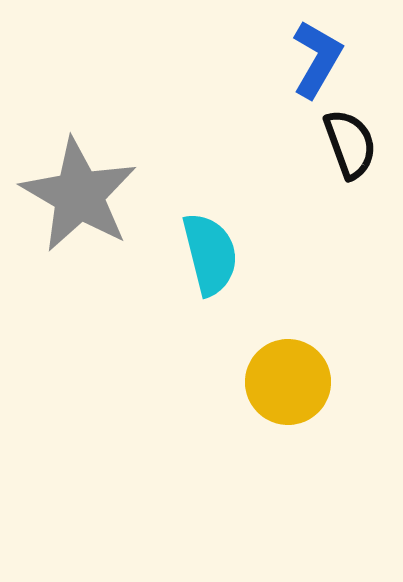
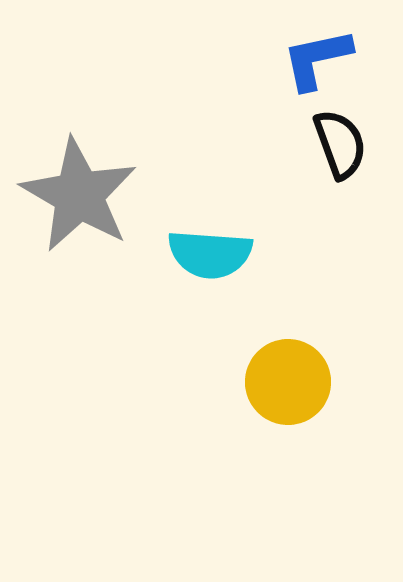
blue L-shape: rotated 132 degrees counterclockwise
black semicircle: moved 10 px left
cyan semicircle: rotated 108 degrees clockwise
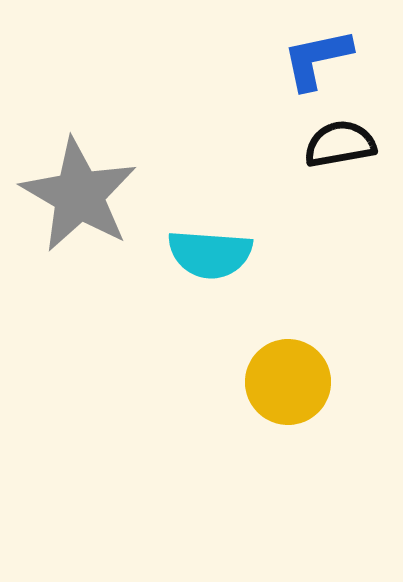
black semicircle: rotated 80 degrees counterclockwise
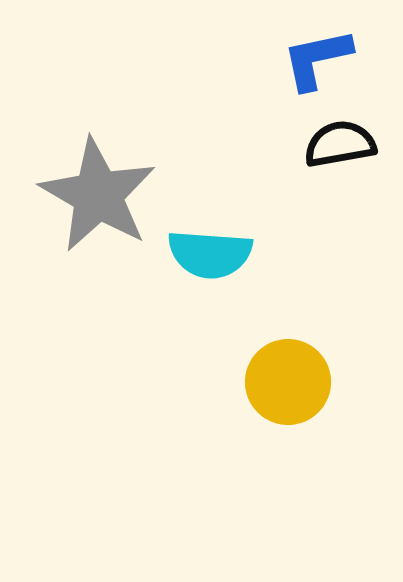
gray star: moved 19 px right
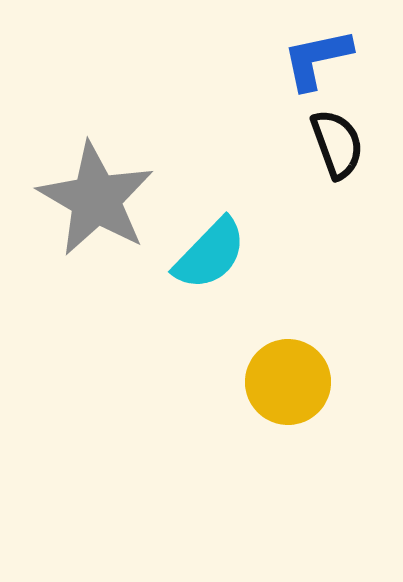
black semicircle: moved 3 px left; rotated 80 degrees clockwise
gray star: moved 2 px left, 4 px down
cyan semicircle: rotated 50 degrees counterclockwise
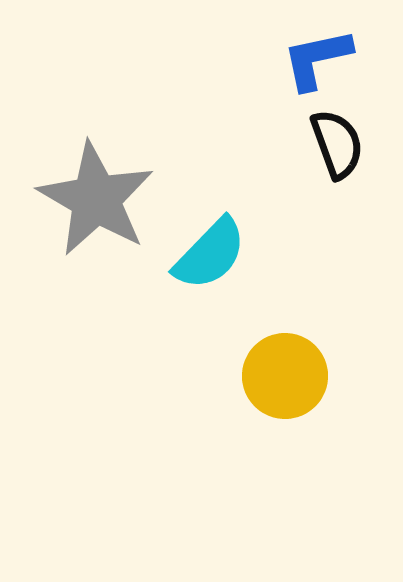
yellow circle: moved 3 px left, 6 px up
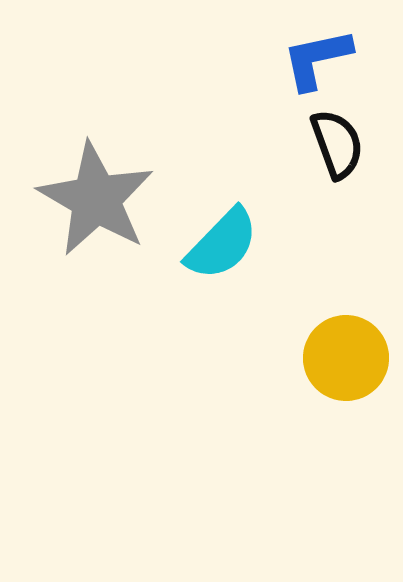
cyan semicircle: moved 12 px right, 10 px up
yellow circle: moved 61 px right, 18 px up
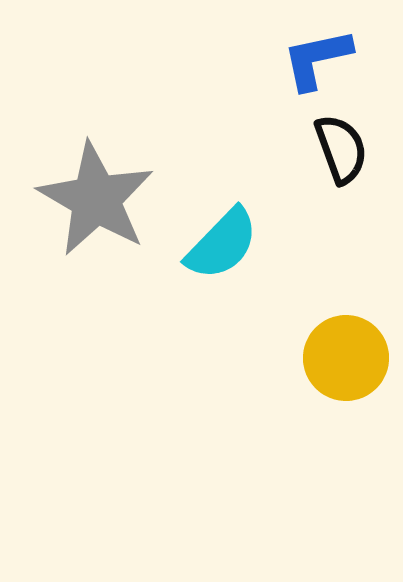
black semicircle: moved 4 px right, 5 px down
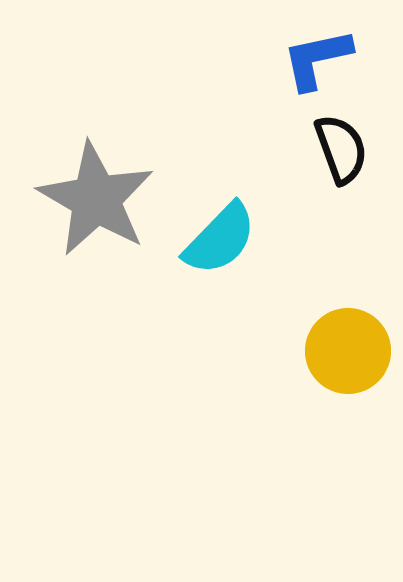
cyan semicircle: moved 2 px left, 5 px up
yellow circle: moved 2 px right, 7 px up
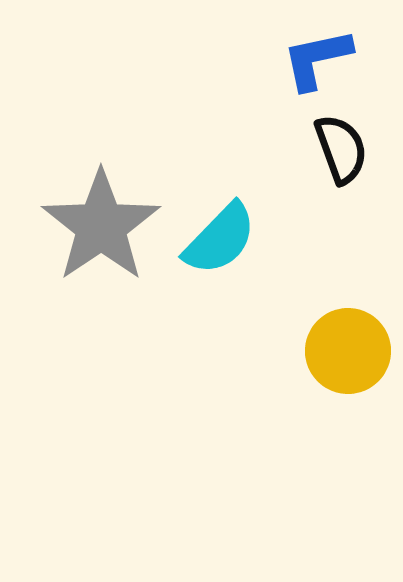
gray star: moved 5 px right, 27 px down; rotated 8 degrees clockwise
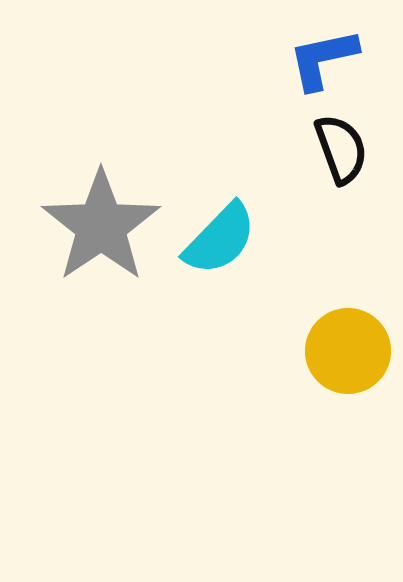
blue L-shape: moved 6 px right
